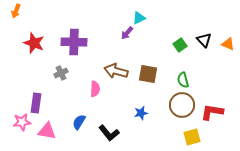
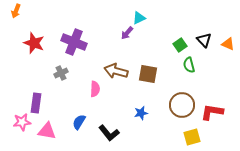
purple cross: rotated 20 degrees clockwise
green semicircle: moved 6 px right, 15 px up
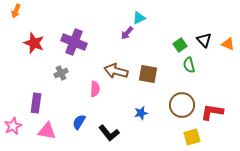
pink star: moved 9 px left, 4 px down; rotated 18 degrees counterclockwise
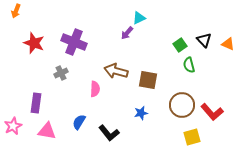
brown square: moved 6 px down
red L-shape: rotated 140 degrees counterclockwise
